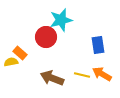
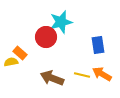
cyan star: moved 2 px down
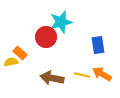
brown arrow: rotated 10 degrees counterclockwise
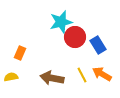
red circle: moved 29 px right
blue rectangle: rotated 24 degrees counterclockwise
orange rectangle: rotated 72 degrees clockwise
yellow semicircle: moved 15 px down
yellow line: rotated 49 degrees clockwise
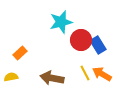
red circle: moved 6 px right, 3 px down
orange rectangle: rotated 24 degrees clockwise
yellow line: moved 3 px right, 2 px up
